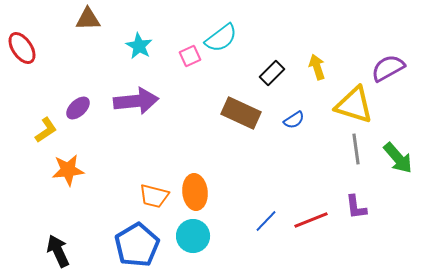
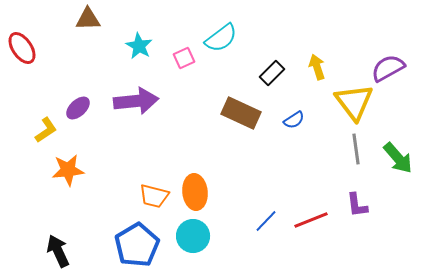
pink square: moved 6 px left, 2 px down
yellow triangle: moved 3 px up; rotated 36 degrees clockwise
purple L-shape: moved 1 px right, 2 px up
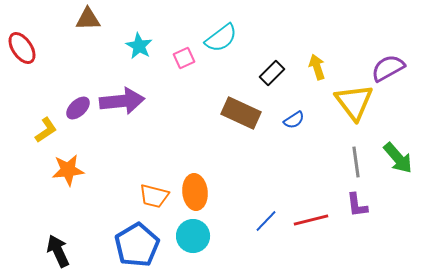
purple arrow: moved 14 px left
gray line: moved 13 px down
red line: rotated 8 degrees clockwise
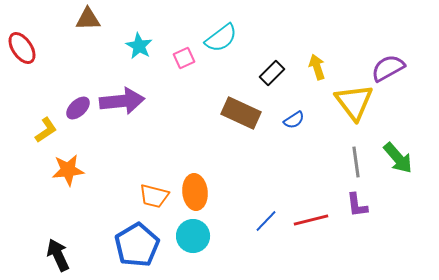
black arrow: moved 4 px down
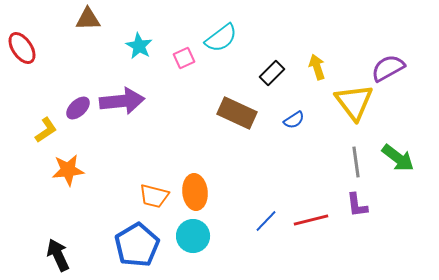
brown rectangle: moved 4 px left
green arrow: rotated 12 degrees counterclockwise
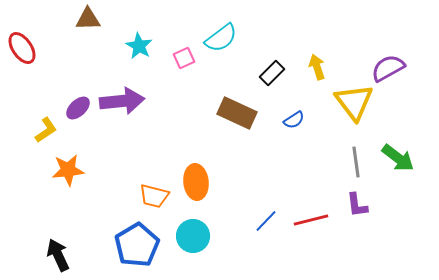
orange ellipse: moved 1 px right, 10 px up
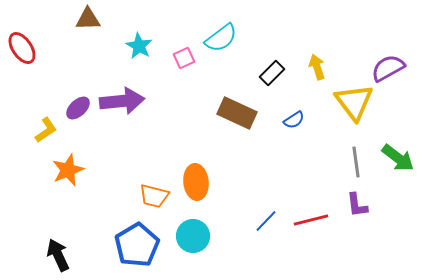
orange star: rotated 16 degrees counterclockwise
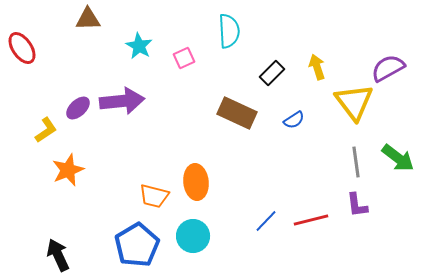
cyan semicircle: moved 8 px right, 7 px up; rotated 56 degrees counterclockwise
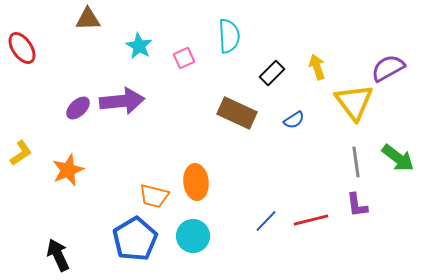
cyan semicircle: moved 5 px down
yellow L-shape: moved 25 px left, 23 px down
blue pentagon: moved 2 px left, 6 px up
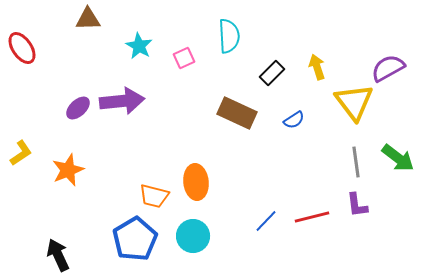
red line: moved 1 px right, 3 px up
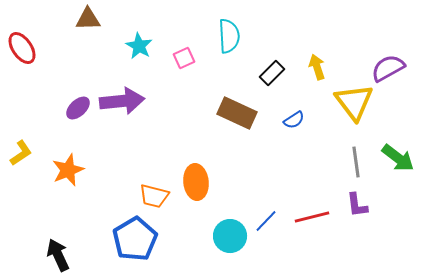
cyan circle: moved 37 px right
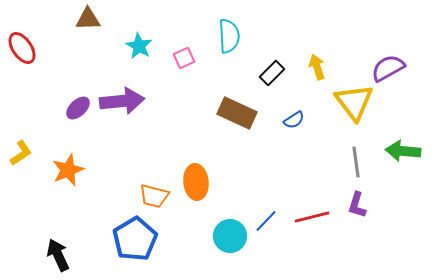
green arrow: moved 5 px right, 7 px up; rotated 148 degrees clockwise
purple L-shape: rotated 24 degrees clockwise
